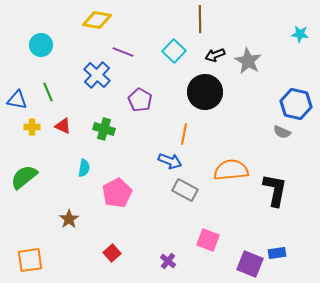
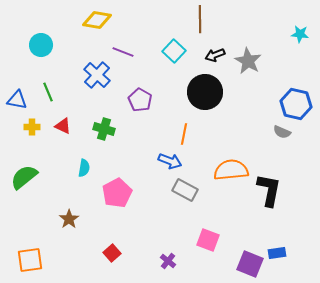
black L-shape: moved 6 px left
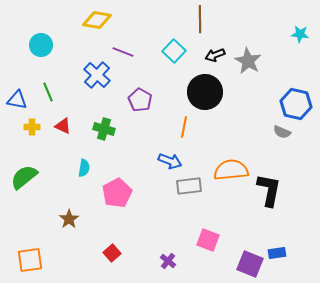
orange line: moved 7 px up
gray rectangle: moved 4 px right, 4 px up; rotated 35 degrees counterclockwise
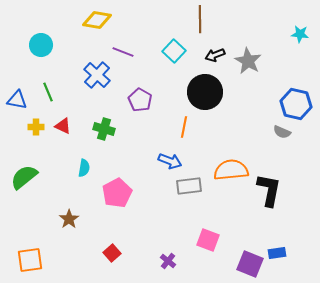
yellow cross: moved 4 px right
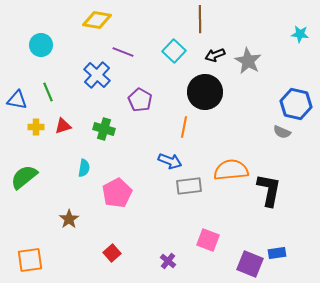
red triangle: rotated 42 degrees counterclockwise
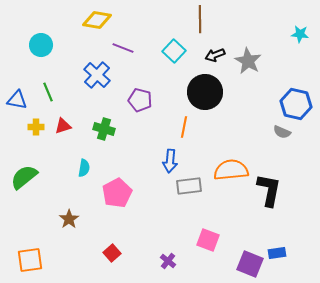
purple line: moved 4 px up
purple pentagon: rotated 15 degrees counterclockwise
blue arrow: rotated 75 degrees clockwise
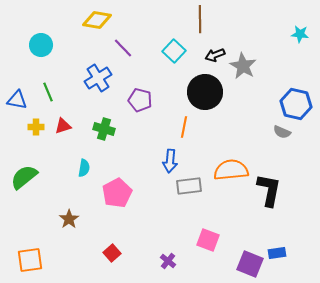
purple line: rotated 25 degrees clockwise
gray star: moved 5 px left, 5 px down
blue cross: moved 1 px right, 3 px down; rotated 16 degrees clockwise
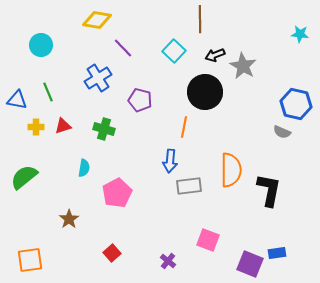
orange semicircle: rotated 96 degrees clockwise
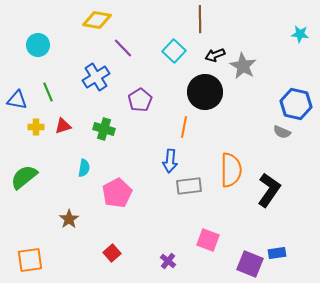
cyan circle: moved 3 px left
blue cross: moved 2 px left, 1 px up
purple pentagon: rotated 25 degrees clockwise
black L-shape: rotated 24 degrees clockwise
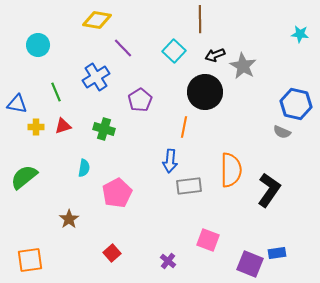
green line: moved 8 px right
blue triangle: moved 4 px down
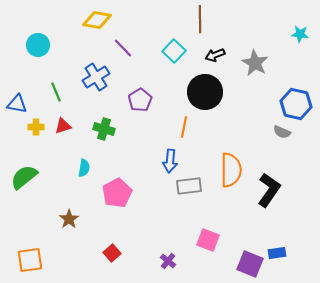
gray star: moved 12 px right, 3 px up
